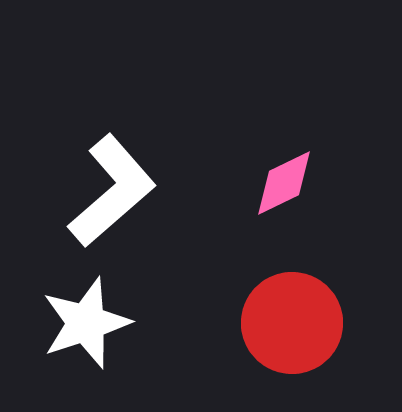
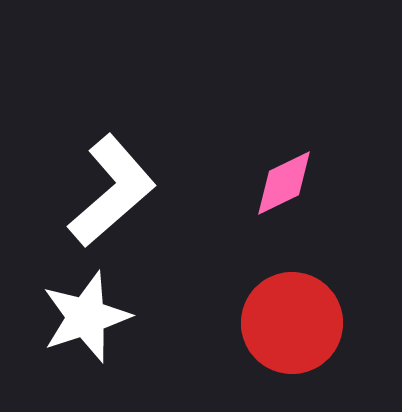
white star: moved 6 px up
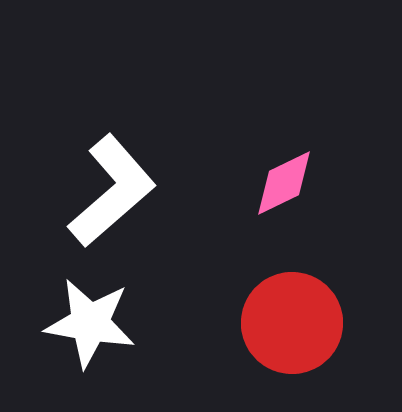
white star: moved 4 px right, 6 px down; rotated 28 degrees clockwise
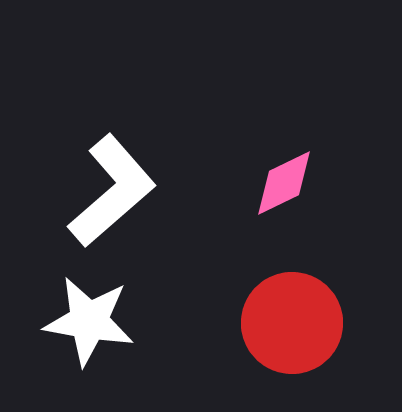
white star: moved 1 px left, 2 px up
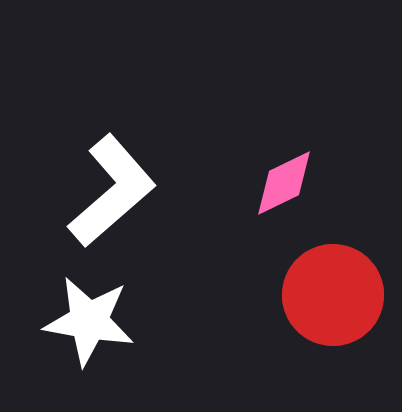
red circle: moved 41 px right, 28 px up
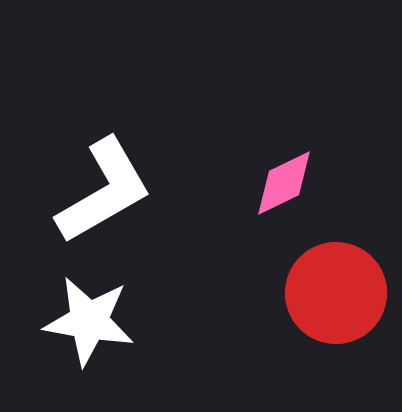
white L-shape: moved 8 px left; rotated 11 degrees clockwise
red circle: moved 3 px right, 2 px up
